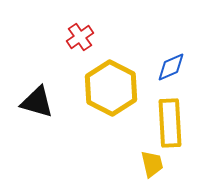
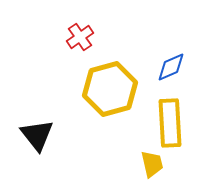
yellow hexagon: moved 1 px left, 1 px down; rotated 18 degrees clockwise
black triangle: moved 33 px down; rotated 36 degrees clockwise
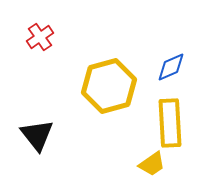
red cross: moved 40 px left
yellow hexagon: moved 1 px left, 3 px up
yellow trapezoid: rotated 68 degrees clockwise
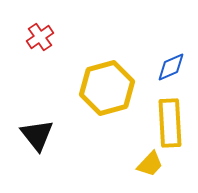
yellow hexagon: moved 2 px left, 2 px down
yellow trapezoid: moved 2 px left; rotated 12 degrees counterclockwise
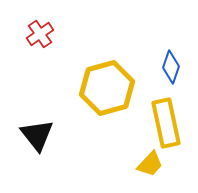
red cross: moved 3 px up
blue diamond: rotated 48 degrees counterclockwise
yellow rectangle: moved 4 px left; rotated 9 degrees counterclockwise
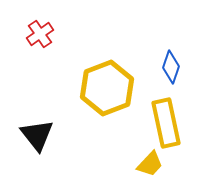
yellow hexagon: rotated 6 degrees counterclockwise
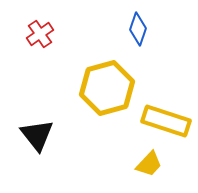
blue diamond: moved 33 px left, 38 px up
yellow hexagon: rotated 6 degrees clockwise
yellow rectangle: moved 2 px up; rotated 60 degrees counterclockwise
yellow trapezoid: moved 1 px left
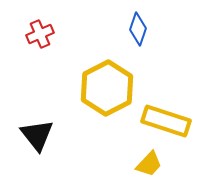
red cross: rotated 12 degrees clockwise
yellow hexagon: rotated 12 degrees counterclockwise
